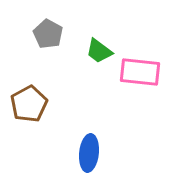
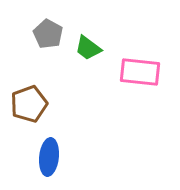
green trapezoid: moved 11 px left, 3 px up
brown pentagon: rotated 9 degrees clockwise
blue ellipse: moved 40 px left, 4 px down
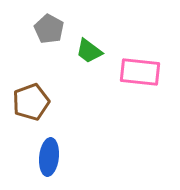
gray pentagon: moved 1 px right, 5 px up
green trapezoid: moved 1 px right, 3 px down
brown pentagon: moved 2 px right, 2 px up
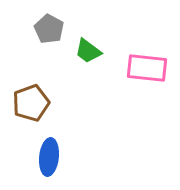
green trapezoid: moved 1 px left
pink rectangle: moved 7 px right, 4 px up
brown pentagon: moved 1 px down
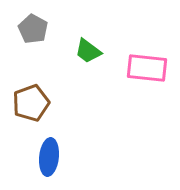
gray pentagon: moved 16 px left
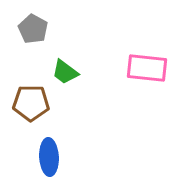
green trapezoid: moved 23 px left, 21 px down
brown pentagon: rotated 21 degrees clockwise
blue ellipse: rotated 9 degrees counterclockwise
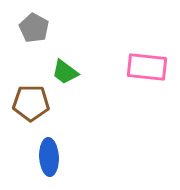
gray pentagon: moved 1 px right, 1 px up
pink rectangle: moved 1 px up
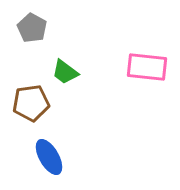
gray pentagon: moved 2 px left
brown pentagon: rotated 9 degrees counterclockwise
blue ellipse: rotated 27 degrees counterclockwise
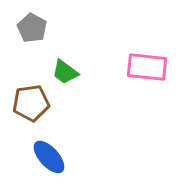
blue ellipse: rotated 12 degrees counterclockwise
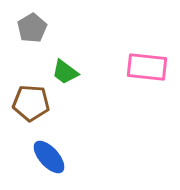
gray pentagon: rotated 12 degrees clockwise
brown pentagon: rotated 12 degrees clockwise
